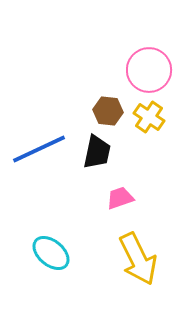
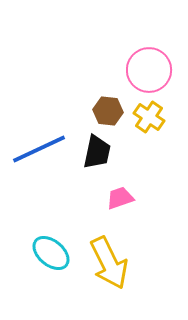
yellow arrow: moved 29 px left, 4 px down
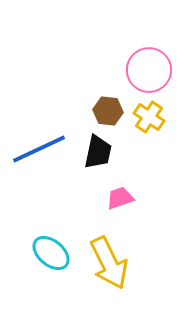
black trapezoid: moved 1 px right
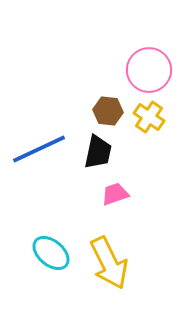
pink trapezoid: moved 5 px left, 4 px up
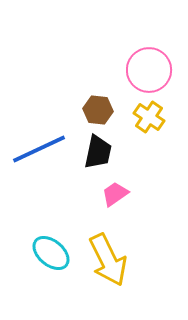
brown hexagon: moved 10 px left, 1 px up
pink trapezoid: rotated 16 degrees counterclockwise
yellow arrow: moved 1 px left, 3 px up
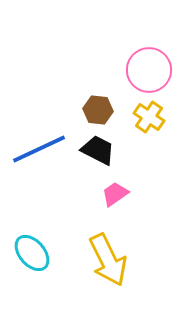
black trapezoid: moved 2 px up; rotated 75 degrees counterclockwise
cyan ellipse: moved 19 px left; rotated 9 degrees clockwise
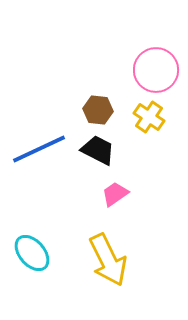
pink circle: moved 7 px right
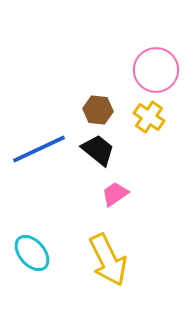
black trapezoid: rotated 12 degrees clockwise
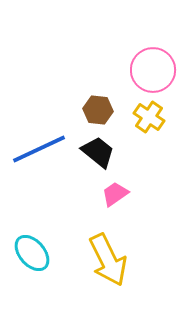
pink circle: moved 3 px left
black trapezoid: moved 2 px down
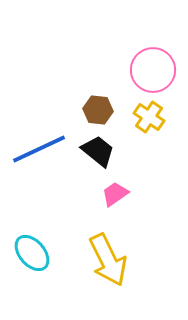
black trapezoid: moved 1 px up
